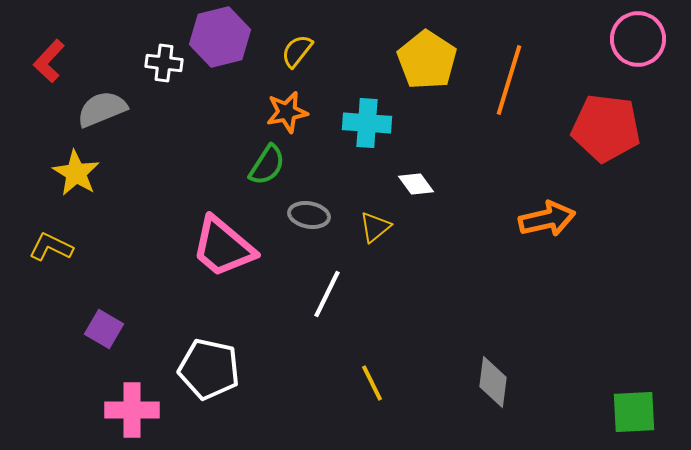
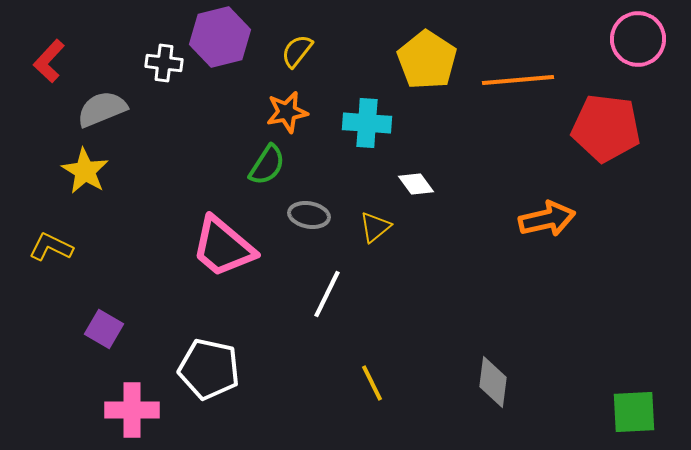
orange line: moved 9 px right; rotated 68 degrees clockwise
yellow star: moved 9 px right, 2 px up
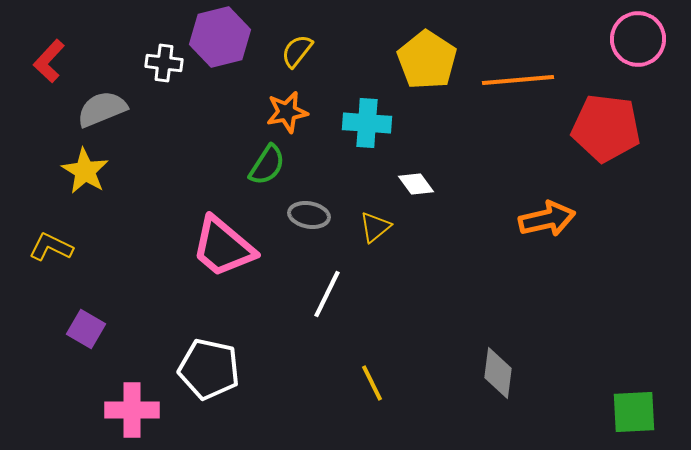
purple square: moved 18 px left
gray diamond: moved 5 px right, 9 px up
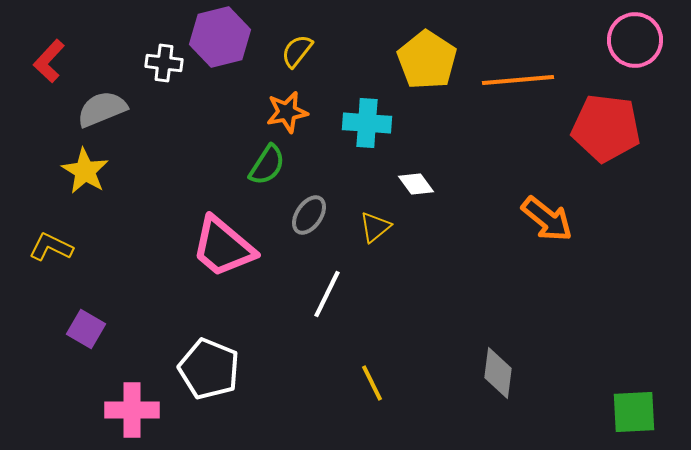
pink circle: moved 3 px left, 1 px down
gray ellipse: rotated 66 degrees counterclockwise
orange arrow: rotated 52 degrees clockwise
white pentagon: rotated 10 degrees clockwise
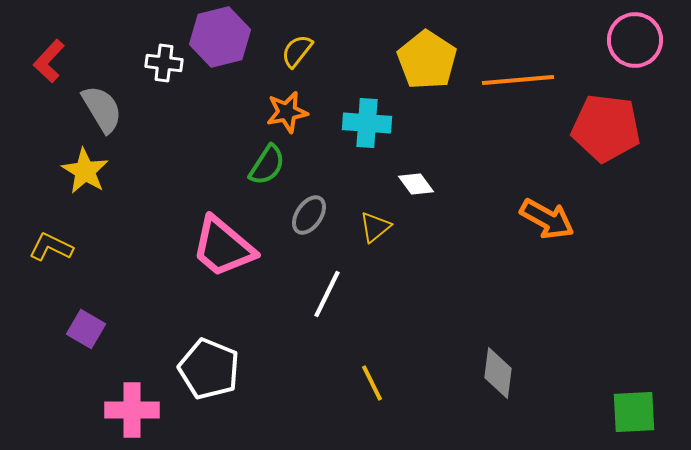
gray semicircle: rotated 81 degrees clockwise
orange arrow: rotated 10 degrees counterclockwise
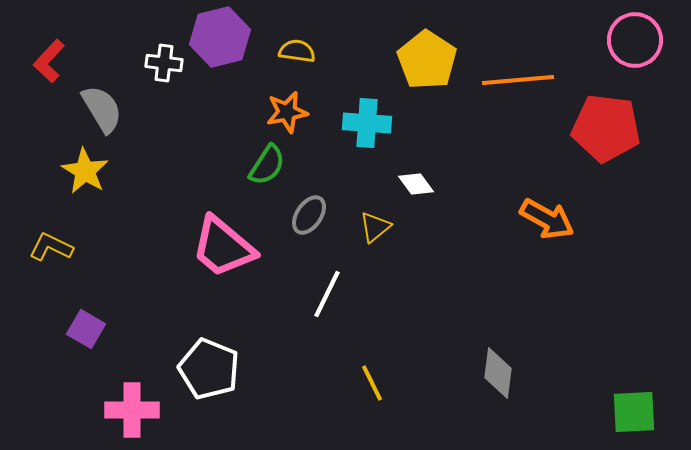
yellow semicircle: rotated 60 degrees clockwise
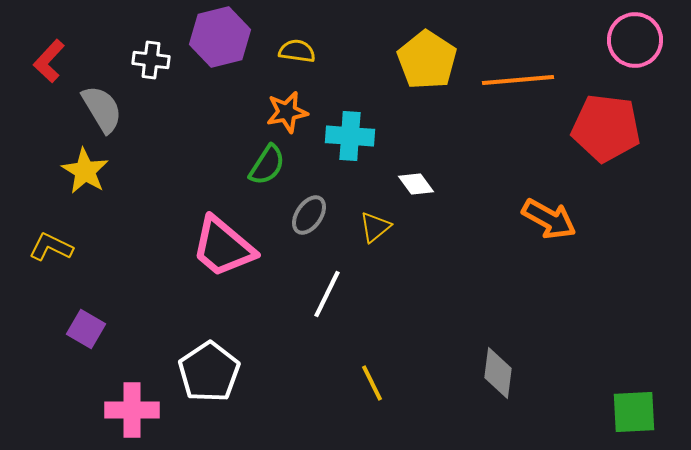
white cross: moved 13 px left, 3 px up
cyan cross: moved 17 px left, 13 px down
orange arrow: moved 2 px right
white pentagon: moved 3 px down; rotated 16 degrees clockwise
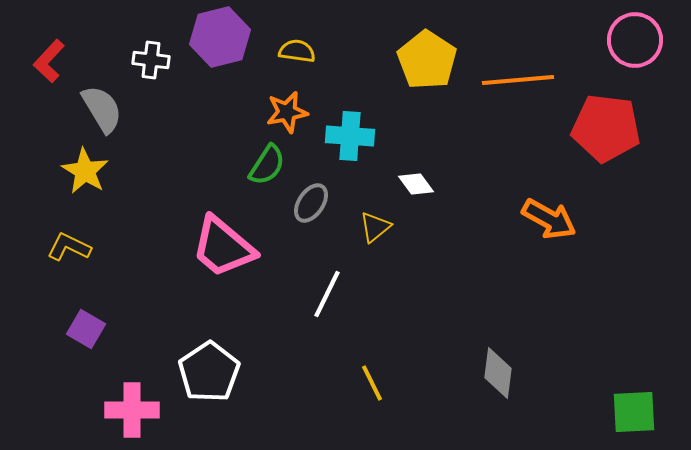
gray ellipse: moved 2 px right, 12 px up
yellow L-shape: moved 18 px right
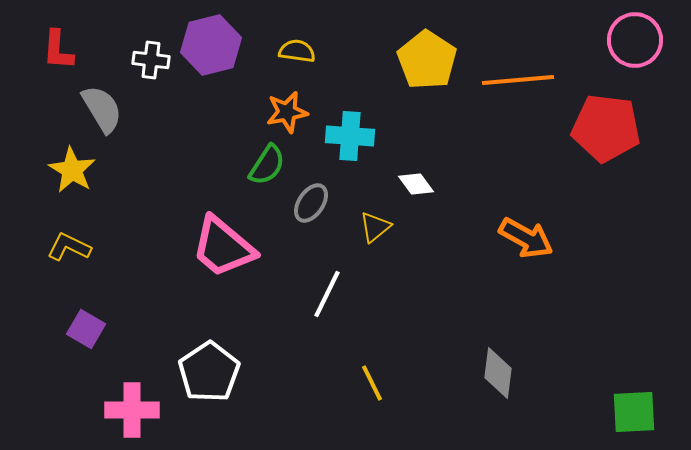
purple hexagon: moved 9 px left, 8 px down
red L-shape: moved 9 px right, 11 px up; rotated 39 degrees counterclockwise
yellow star: moved 13 px left, 1 px up
orange arrow: moved 23 px left, 19 px down
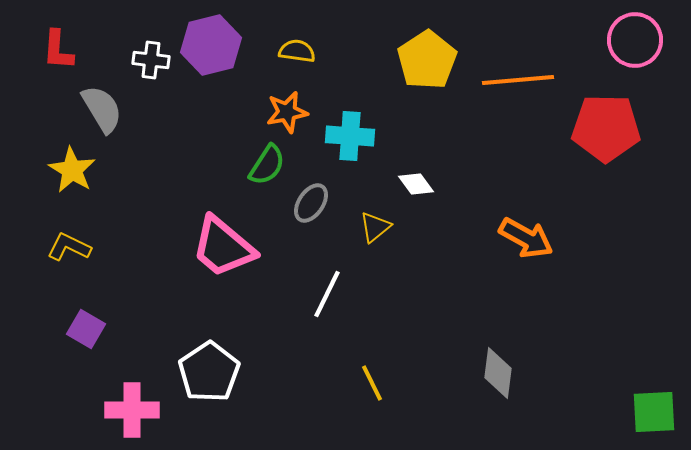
yellow pentagon: rotated 6 degrees clockwise
red pentagon: rotated 6 degrees counterclockwise
green square: moved 20 px right
